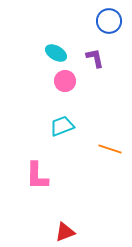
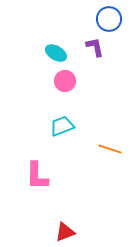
blue circle: moved 2 px up
purple L-shape: moved 11 px up
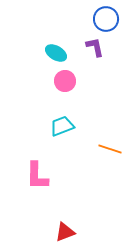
blue circle: moved 3 px left
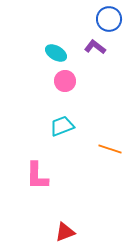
blue circle: moved 3 px right
purple L-shape: rotated 40 degrees counterclockwise
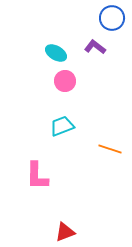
blue circle: moved 3 px right, 1 px up
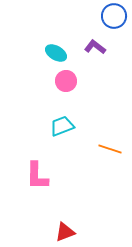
blue circle: moved 2 px right, 2 px up
pink circle: moved 1 px right
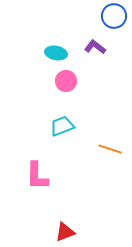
cyan ellipse: rotated 20 degrees counterclockwise
